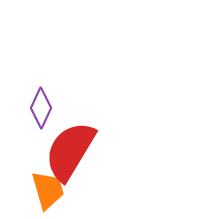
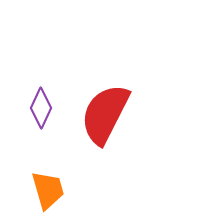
red semicircle: moved 35 px right, 37 px up; rotated 4 degrees counterclockwise
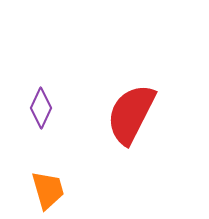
red semicircle: moved 26 px right
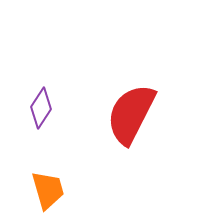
purple diamond: rotated 9 degrees clockwise
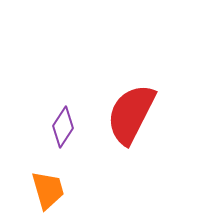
purple diamond: moved 22 px right, 19 px down
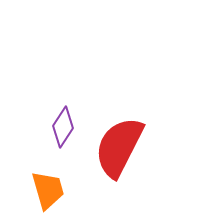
red semicircle: moved 12 px left, 33 px down
